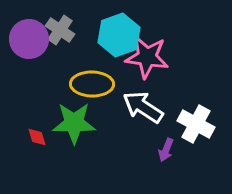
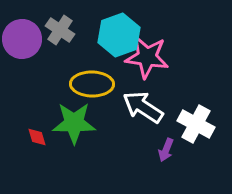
purple circle: moved 7 px left
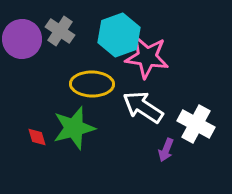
gray cross: moved 1 px down
green star: moved 5 px down; rotated 15 degrees counterclockwise
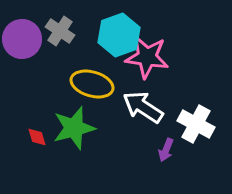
yellow ellipse: rotated 15 degrees clockwise
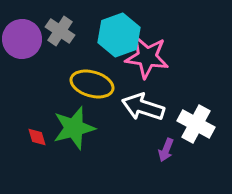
white arrow: rotated 15 degrees counterclockwise
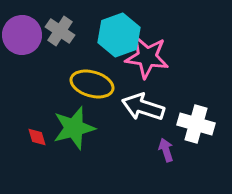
purple circle: moved 4 px up
white cross: rotated 12 degrees counterclockwise
purple arrow: rotated 140 degrees clockwise
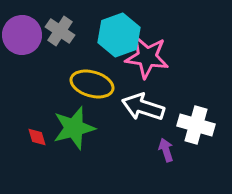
white cross: moved 1 px down
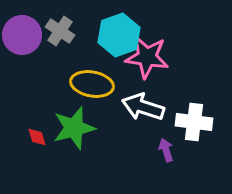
yellow ellipse: rotated 6 degrees counterclockwise
white cross: moved 2 px left, 3 px up; rotated 9 degrees counterclockwise
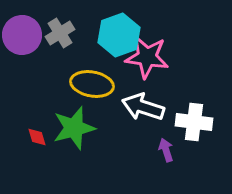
gray cross: moved 2 px down; rotated 24 degrees clockwise
